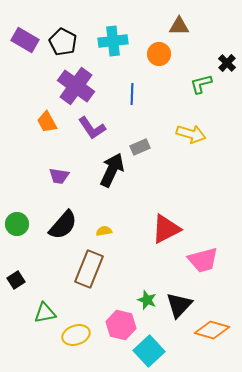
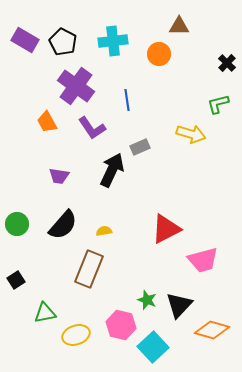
green L-shape: moved 17 px right, 20 px down
blue line: moved 5 px left, 6 px down; rotated 10 degrees counterclockwise
cyan square: moved 4 px right, 4 px up
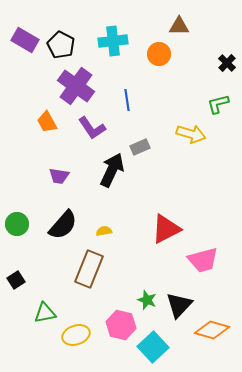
black pentagon: moved 2 px left, 3 px down
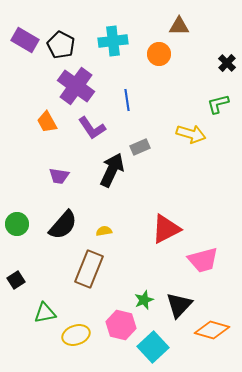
green star: moved 3 px left; rotated 30 degrees clockwise
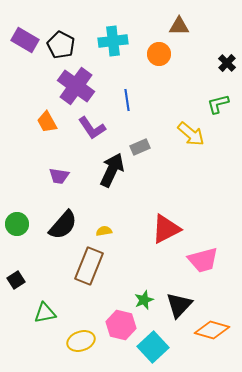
yellow arrow: rotated 24 degrees clockwise
brown rectangle: moved 3 px up
yellow ellipse: moved 5 px right, 6 px down
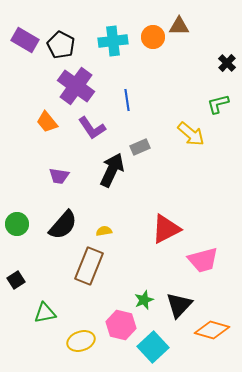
orange circle: moved 6 px left, 17 px up
orange trapezoid: rotated 10 degrees counterclockwise
